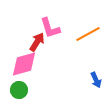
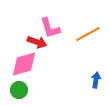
red arrow: rotated 78 degrees clockwise
blue arrow: rotated 147 degrees counterclockwise
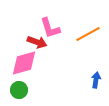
pink diamond: moved 1 px up
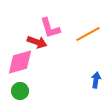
pink diamond: moved 4 px left, 1 px up
green circle: moved 1 px right, 1 px down
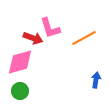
orange line: moved 4 px left, 4 px down
red arrow: moved 4 px left, 4 px up
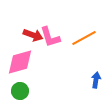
pink L-shape: moved 9 px down
red arrow: moved 3 px up
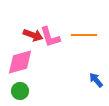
orange line: moved 3 px up; rotated 30 degrees clockwise
blue arrow: rotated 49 degrees counterclockwise
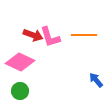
pink diamond: rotated 40 degrees clockwise
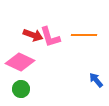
green circle: moved 1 px right, 2 px up
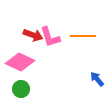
orange line: moved 1 px left, 1 px down
blue arrow: moved 1 px right, 1 px up
